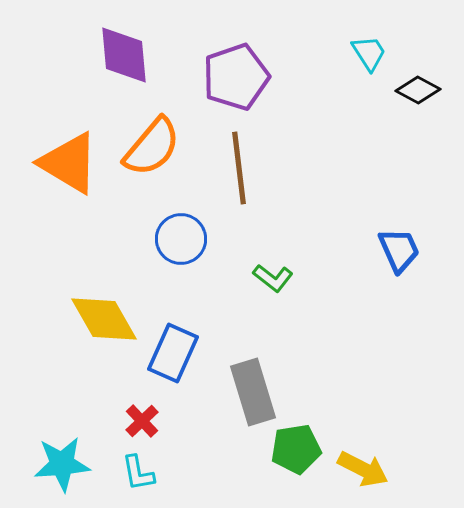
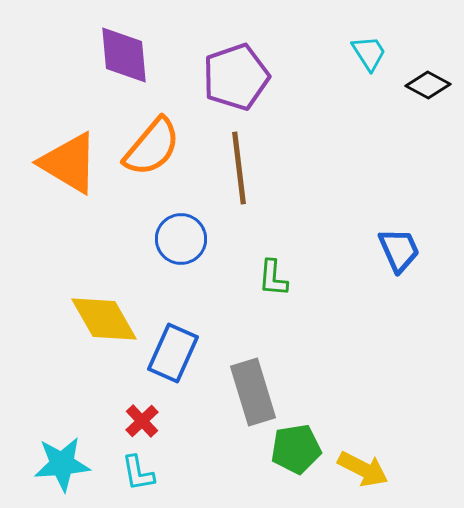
black diamond: moved 10 px right, 5 px up
green L-shape: rotated 57 degrees clockwise
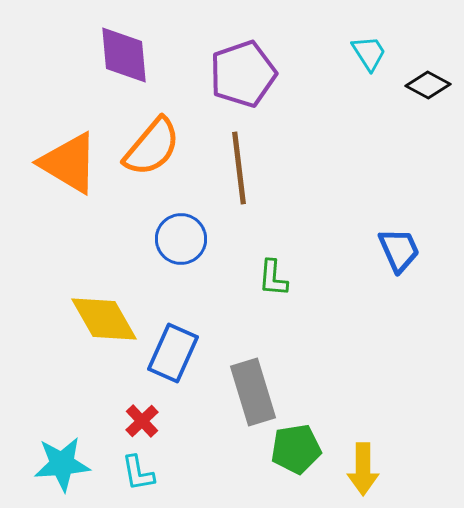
purple pentagon: moved 7 px right, 3 px up
yellow arrow: rotated 63 degrees clockwise
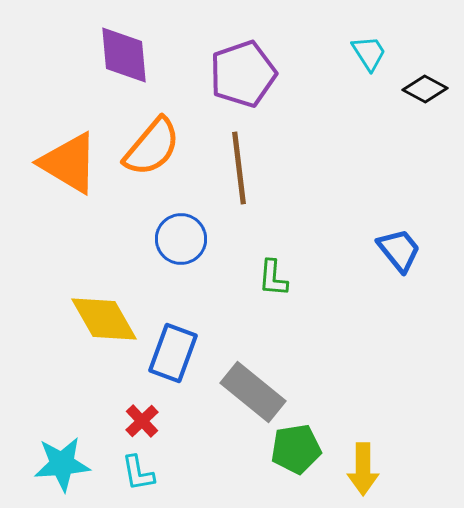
black diamond: moved 3 px left, 4 px down
blue trapezoid: rotated 15 degrees counterclockwise
blue rectangle: rotated 4 degrees counterclockwise
gray rectangle: rotated 34 degrees counterclockwise
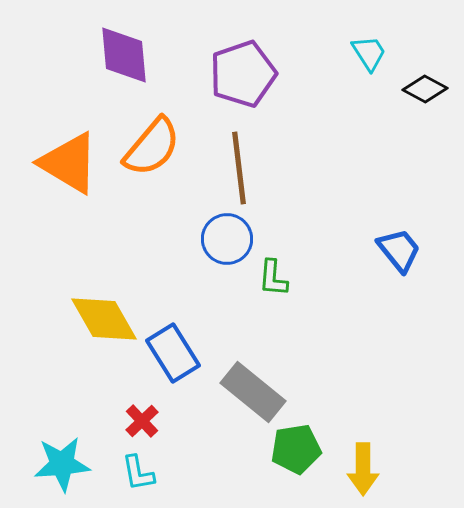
blue circle: moved 46 px right
blue rectangle: rotated 52 degrees counterclockwise
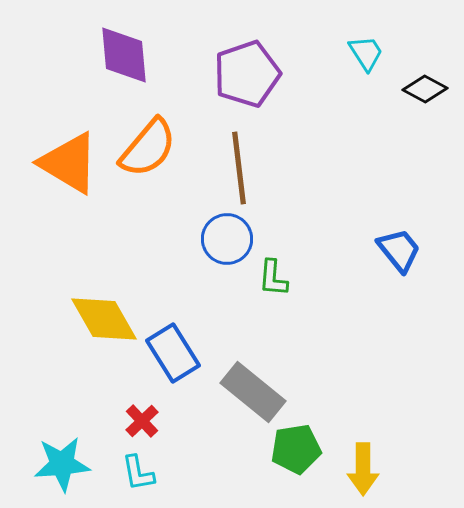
cyan trapezoid: moved 3 px left
purple pentagon: moved 4 px right
orange semicircle: moved 4 px left, 1 px down
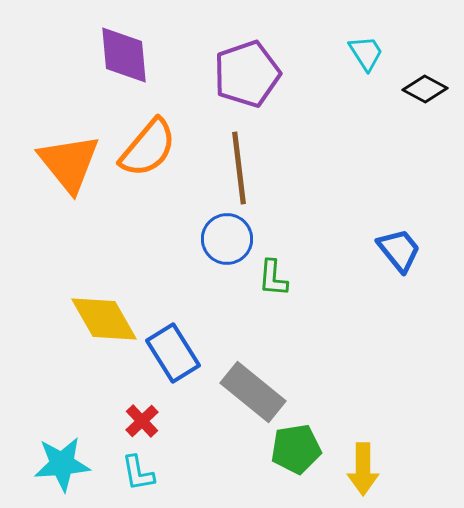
orange triangle: rotated 20 degrees clockwise
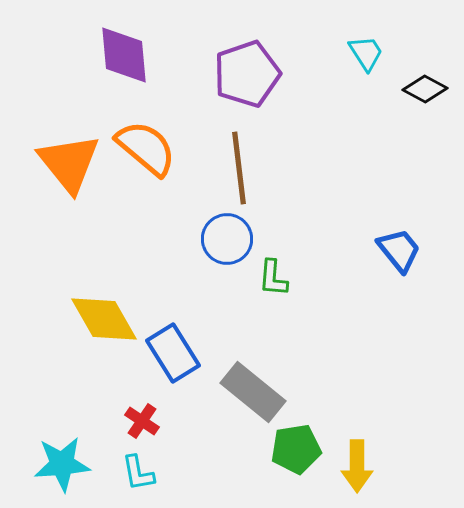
orange semicircle: moved 2 px left; rotated 90 degrees counterclockwise
red cross: rotated 12 degrees counterclockwise
yellow arrow: moved 6 px left, 3 px up
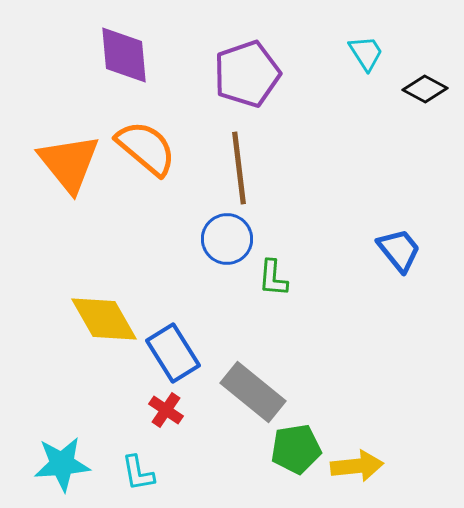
red cross: moved 24 px right, 11 px up
yellow arrow: rotated 96 degrees counterclockwise
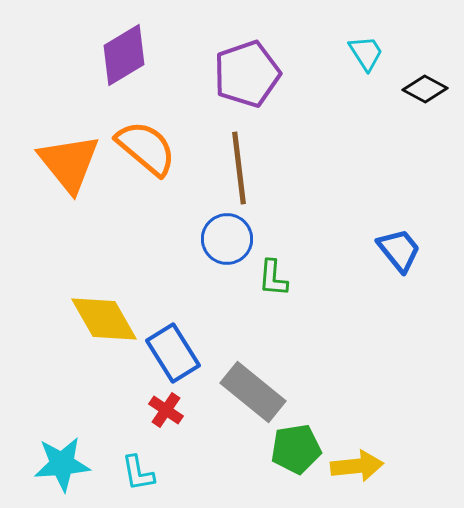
purple diamond: rotated 64 degrees clockwise
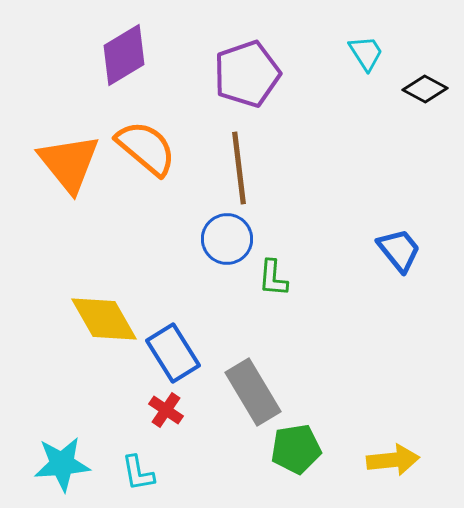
gray rectangle: rotated 20 degrees clockwise
yellow arrow: moved 36 px right, 6 px up
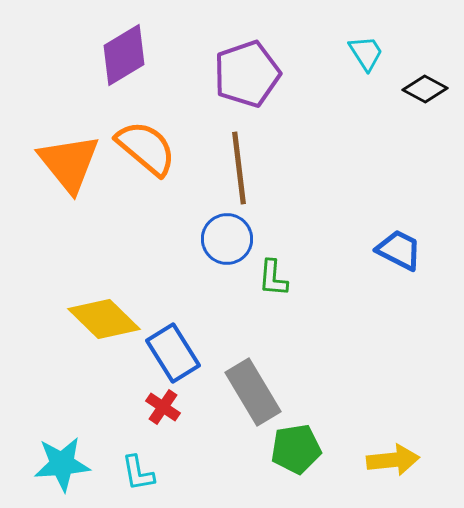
blue trapezoid: rotated 24 degrees counterclockwise
yellow diamond: rotated 16 degrees counterclockwise
red cross: moved 3 px left, 3 px up
